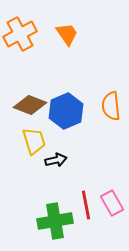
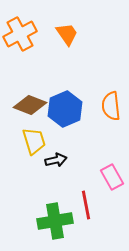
blue hexagon: moved 1 px left, 2 px up
pink rectangle: moved 26 px up
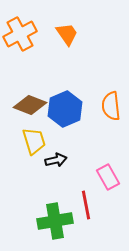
pink rectangle: moved 4 px left
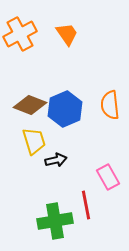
orange semicircle: moved 1 px left, 1 px up
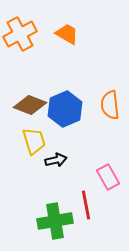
orange trapezoid: rotated 25 degrees counterclockwise
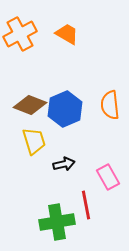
black arrow: moved 8 px right, 4 px down
green cross: moved 2 px right, 1 px down
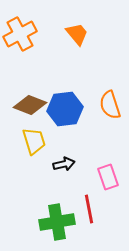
orange trapezoid: moved 10 px right; rotated 20 degrees clockwise
orange semicircle: rotated 12 degrees counterclockwise
blue hexagon: rotated 16 degrees clockwise
pink rectangle: rotated 10 degrees clockwise
red line: moved 3 px right, 4 px down
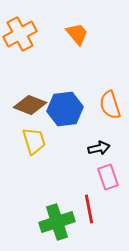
black arrow: moved 35 px right, 16 px up
green cross: rotated 8 degrees counterclockwise
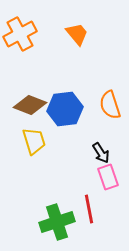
black arrow: moved 2 px right, 5 px down; rotated 70 degrees clockwise
